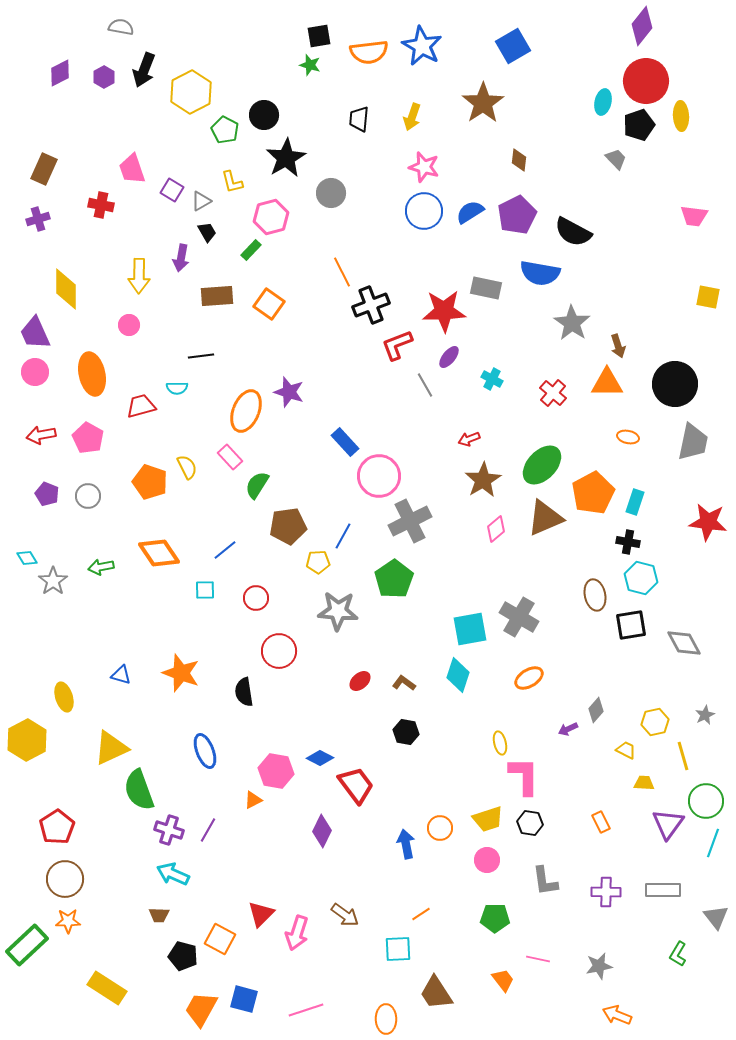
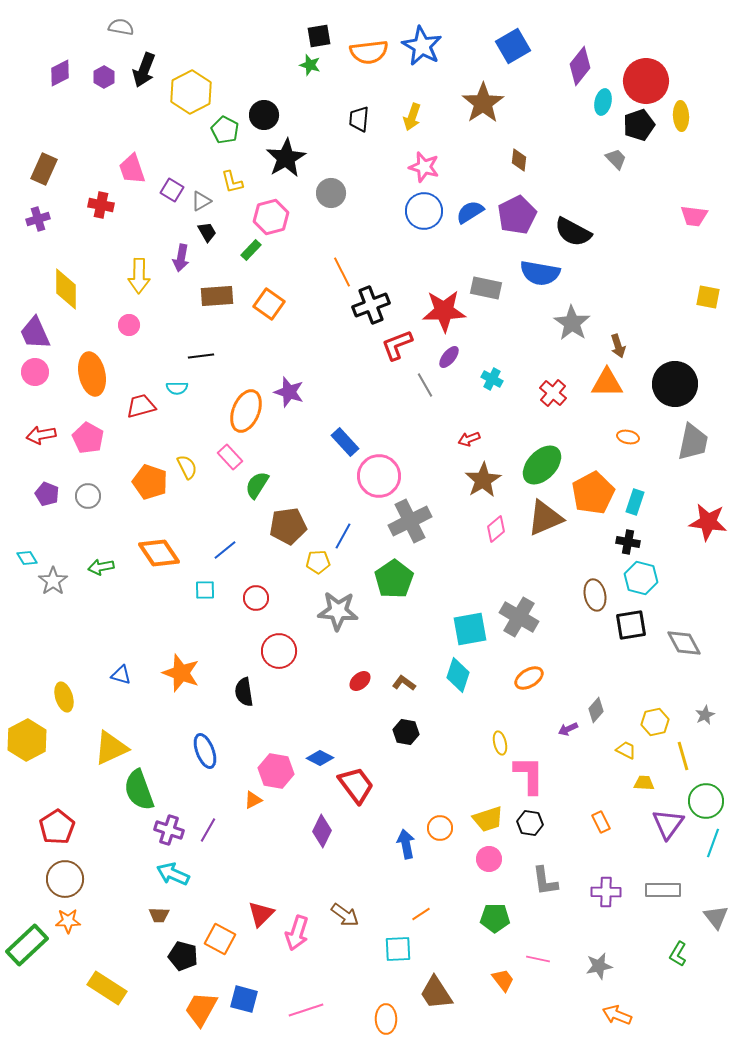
purple diamond at (642, 26): moved 62 px left, 40 px down
pink L-shape at (524, 776): moved 5 px right, 1 px up
pink circle at (487, 860): moved 2 px right, 1 px up
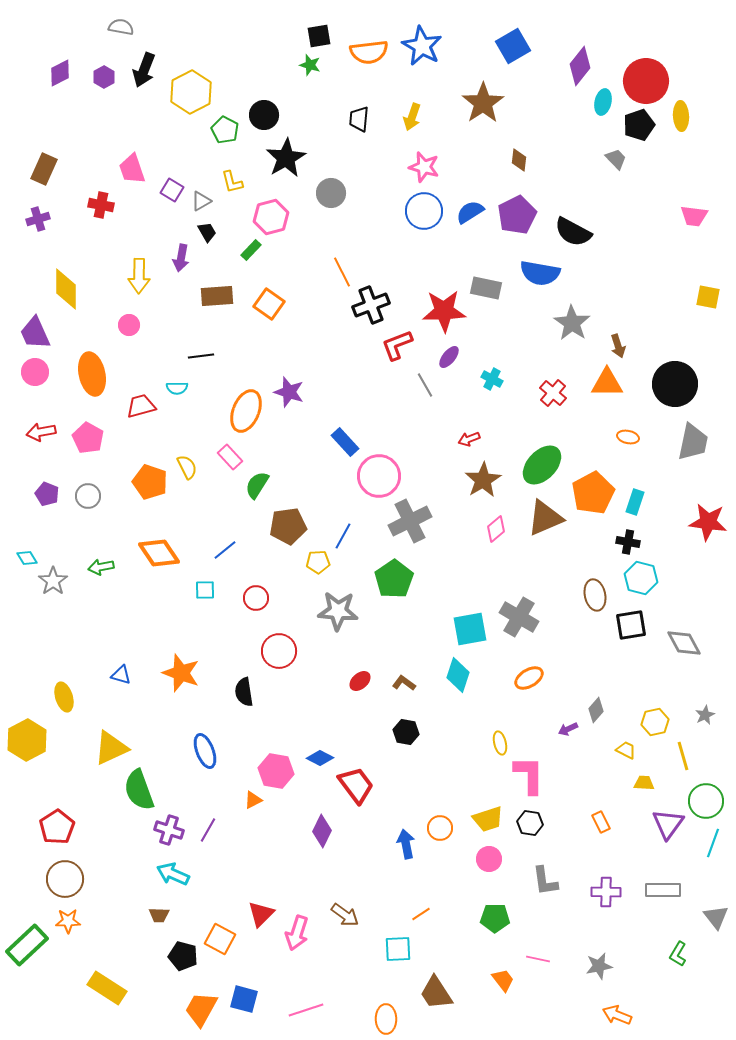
red arrow at (41, 435): moved 3 px up
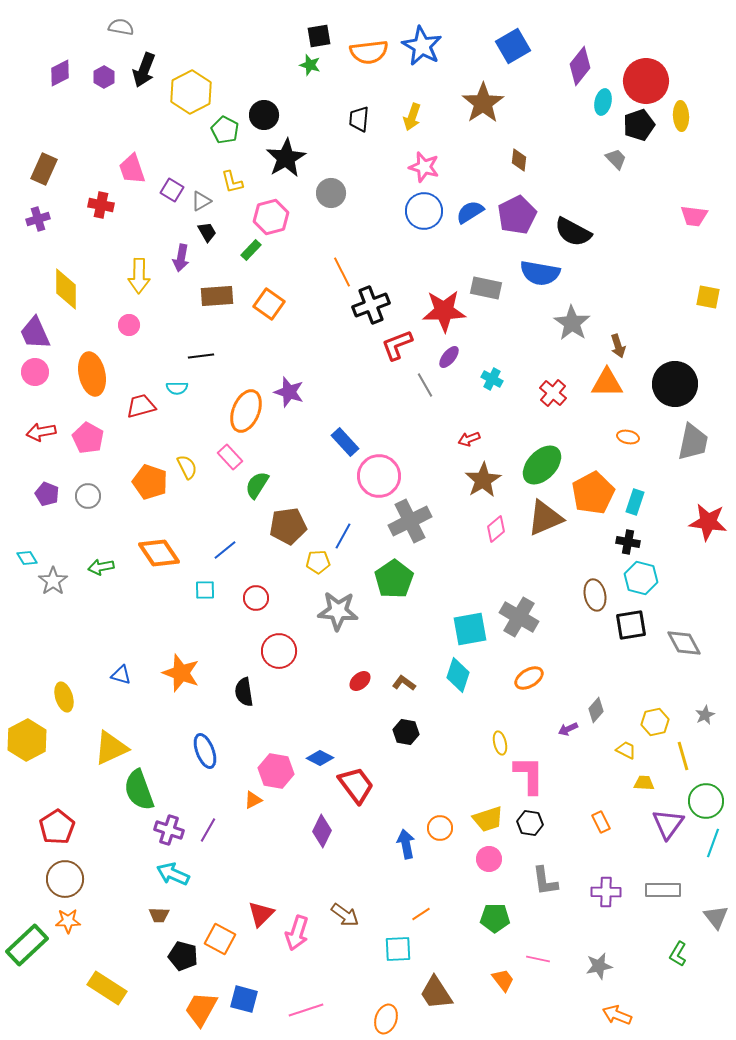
orange ellipse at (386, 1019): rotated 20 degrees clockwise
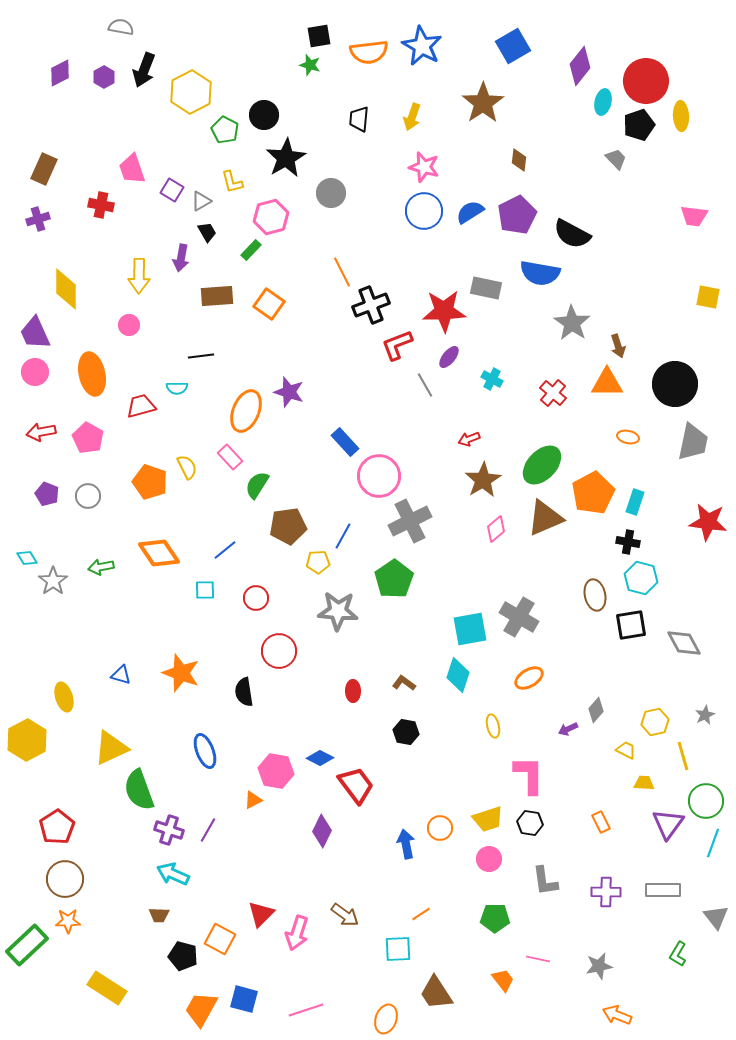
black semicircle at (573, 232): moved 1 px left, 2 px down
red ellipse at (360, 681): moved 7 px left, 10 px down; rotated 50 degrees counterclockwise
yellow ellipse at (500, 743): moved 7 px left, 17 px up
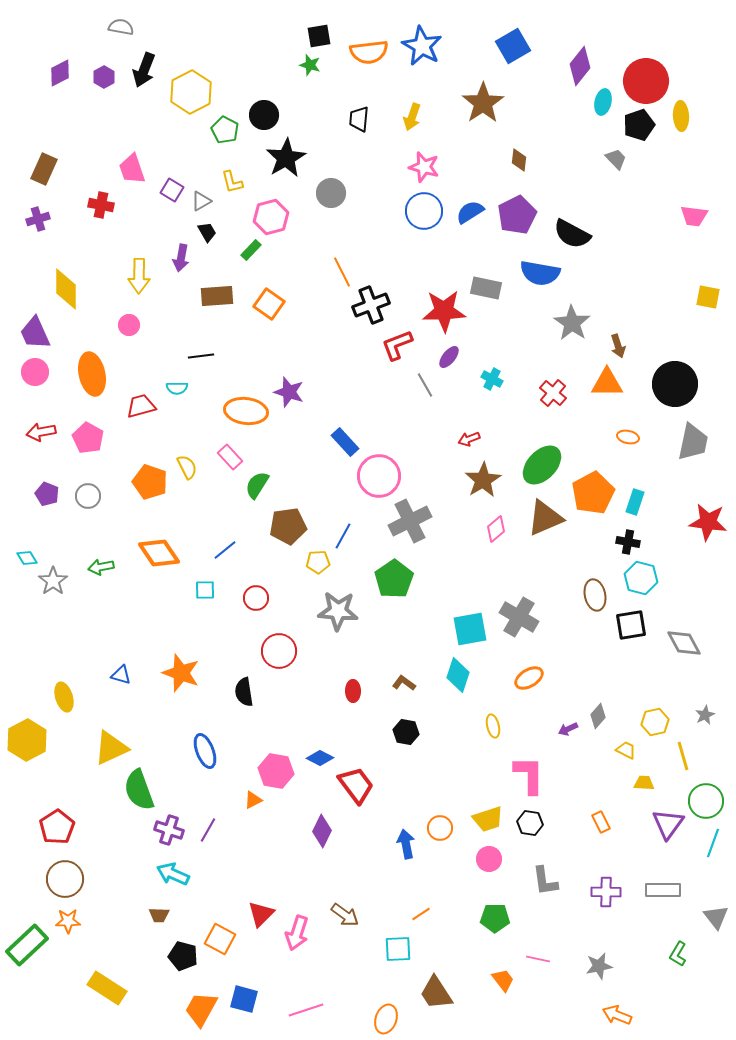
orange ellipse at (246, 411): rotated 75 degrees clockwise
gray diamond at (596, 710): moved 2 px right, 6 px down
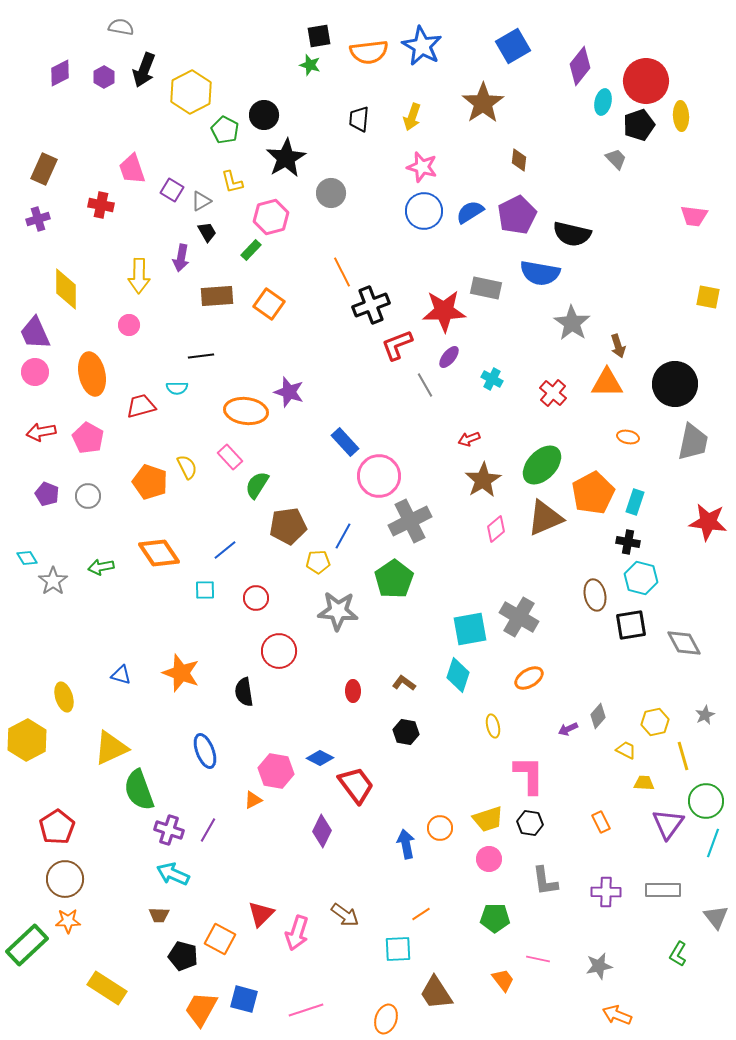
pink star at (424, 167): moved 2 px left
black semicircle at (572, 234): rotated 15 degrees counterclockwise
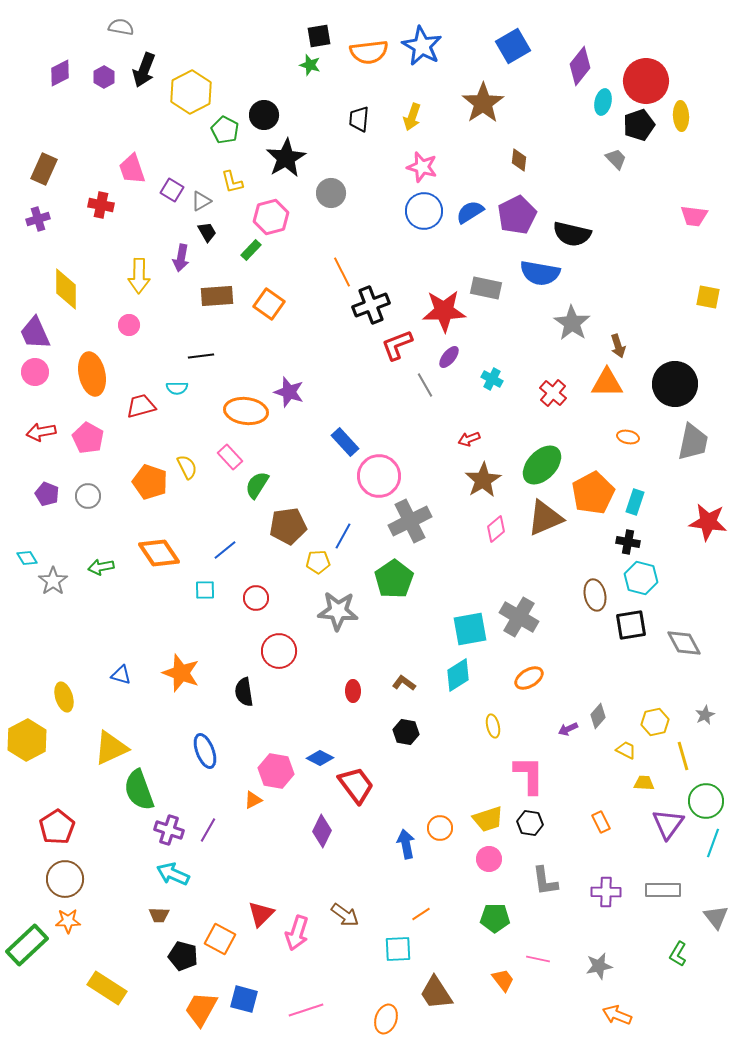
cyan diamond at (458, 675): rotated 40 degrees clockwise
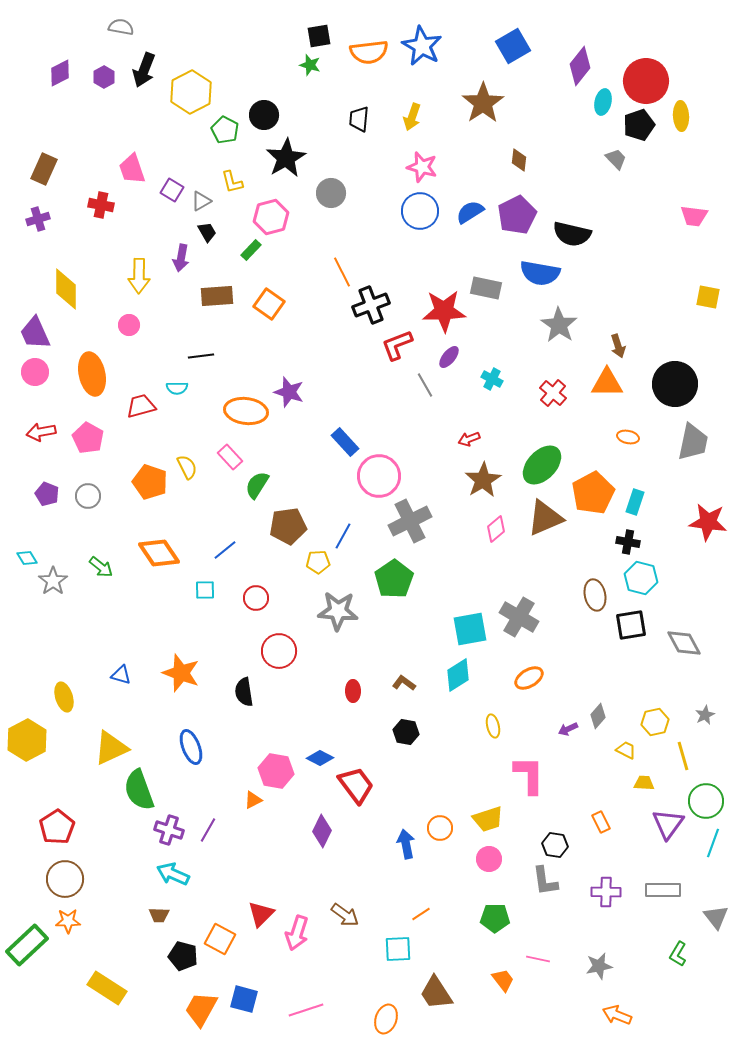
blue circle at (424, 211): moved 4 px left
gray star at (572, 323): moved 13 px left, 2 px down
green arrow at (101, 567): rotated 130 degrees counterclockwise
blue ellipse at (205, 751): moved 14 px left, 4 px up
black hexagon at (530, 823): moved 25 px right, 22 px down
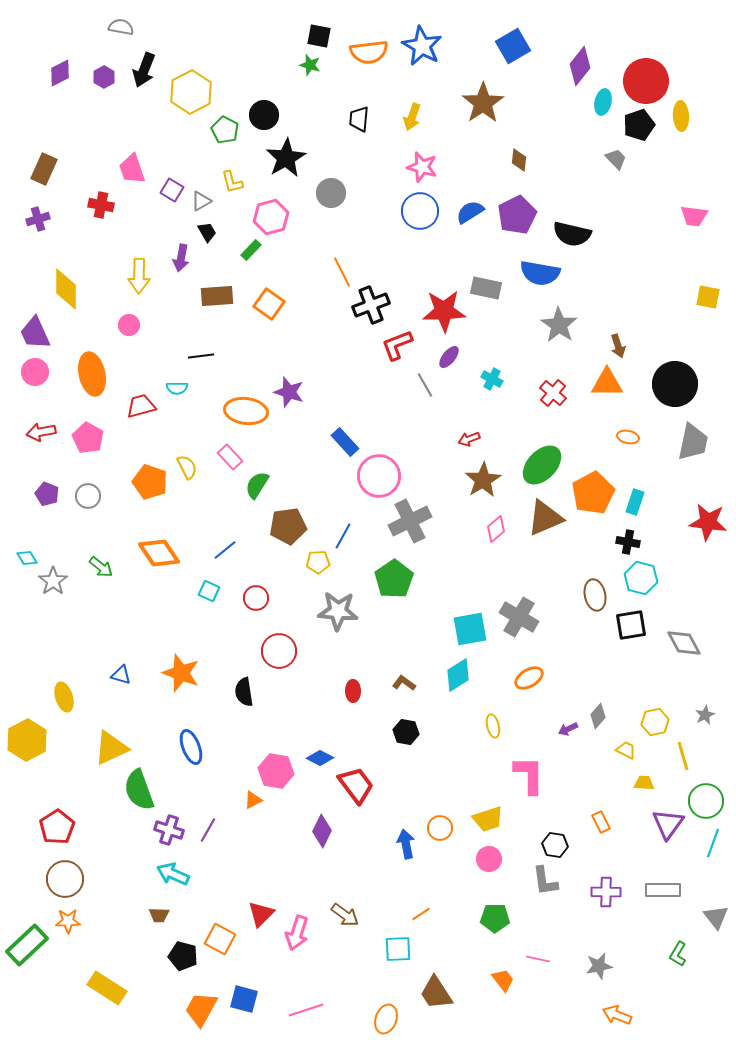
black square at (319, 36): rotated 20 degrees clockwise
cyan square at (205, 590): moved 4 px right, 1 px down; rotated 25 degrees clockwise
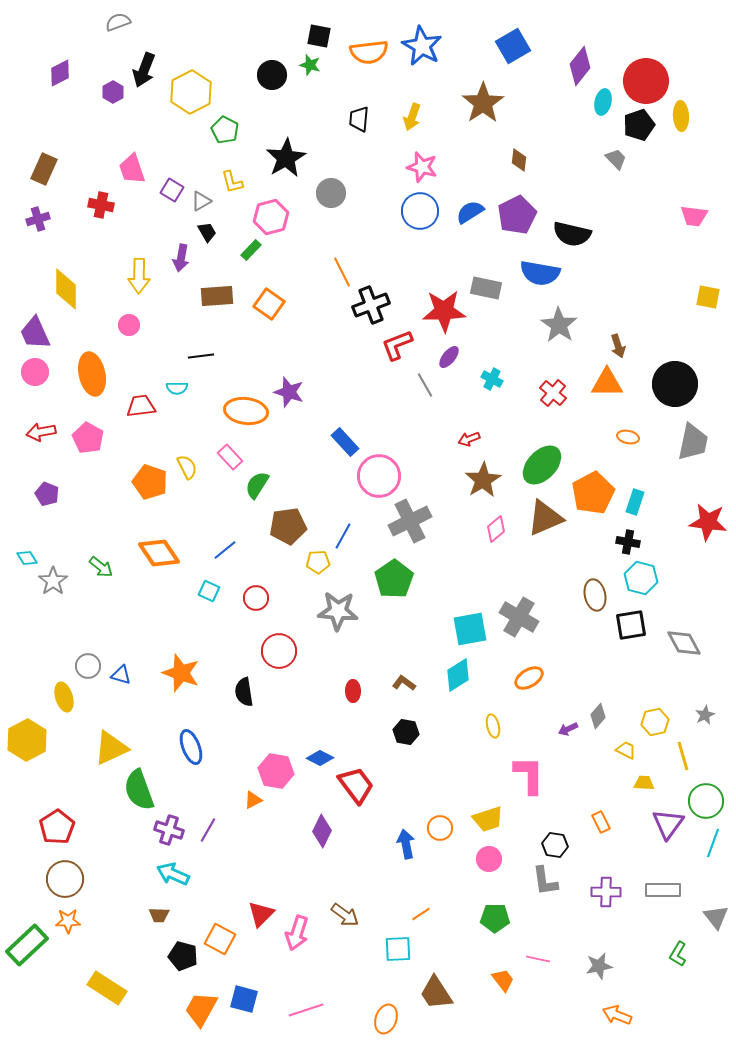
gray semicircle at (121, 27): moved 3 px left, 5 px up; rotated 30 degrees counterclockwise
purple hexagon at (104, 77): moved 9 px right, 15 px down
black circle at (264, 115): moved 8 px right, 40 px up
red trapezoid at (141, 406): rotated 8 degrees clockwise
gray circle at (88, 496): moved 170 px down
